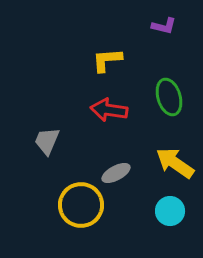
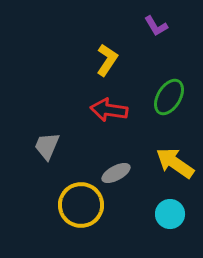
purple L-shape: moved 8 px left; rotated 45 degrees clockwise
yellow L-shape: rotated 128 degrees clockwise
green ellipse: rotated 48 degrees clockwise
gray trapezoid: moved 5 px down
cyan circle: moved 3 px down
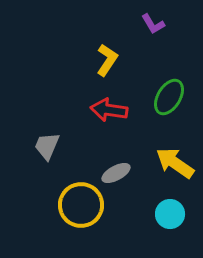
purple L-shape: moved 3 px left, 2 px up
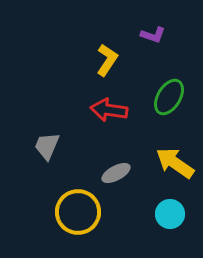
purple L-shape: moved 11 px down; rotated 40 degrees counterclockwise
yellow circle: moved 3 px left, 7 px down
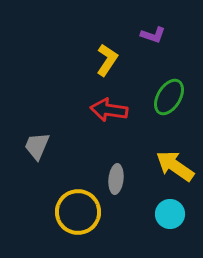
gray trapezoid: moved 10 px left
yellow arrow: moved 3 px down
gray ellipse: moved 6 px down; rotated 56 degrees counterclockwise
